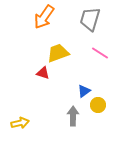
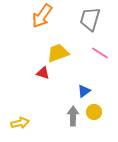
orange arrow: moved 2 px left, 1 px up
yellow circle: moved 4 px left, 7 px down
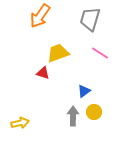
orange arrow: moved 2 px left
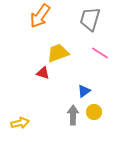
gray arrow: moved 1 px up
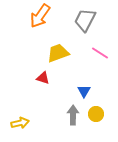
gray trapezoid: moved 5 px left, 1 px down; rotated 10 degrees clockwise
red triangle: moved 5 px down
blue triangle: rotated 24 degrees counterclockwise
yellow circle: moved 2 px right, 2 px down
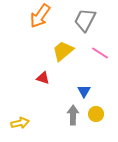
yellow trapezoid: moved 5 px right, 2 px up; rotated 20 degrees counterclockwise
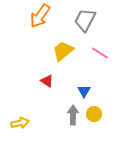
red triangle: moved 4 px right, 3 px down; rotated 16 degrees clockwise
yellow circle: moved 2 px left
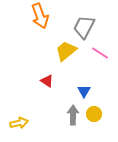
orange arrow: rotated 55 degrees counterclockwise
gray trapezoid: moved 1 px left, 7 px down
yellow trapezoid: moved 3 px right
yellow arrow: moved 1 px left
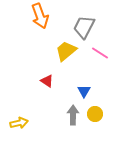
yellow circle: moved 1 px right
